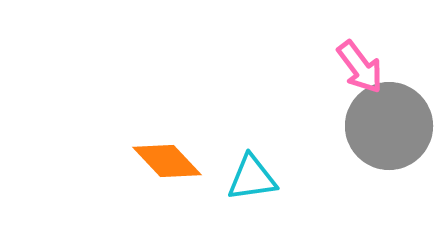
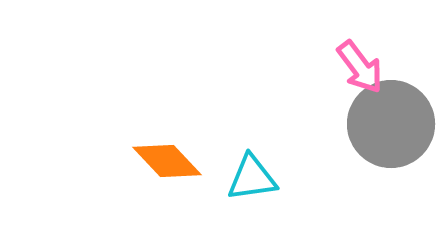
gray circle: moved 2 px right, 2 px up
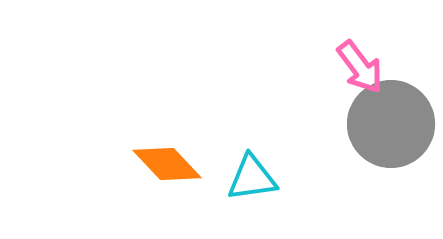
orange diamond: moved 3 px down
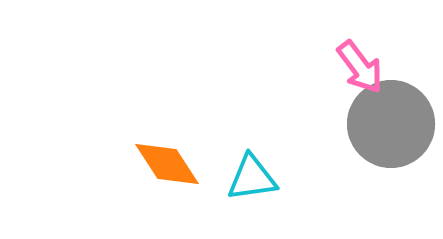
orange diamond: rotated 10 degrees clockwise
